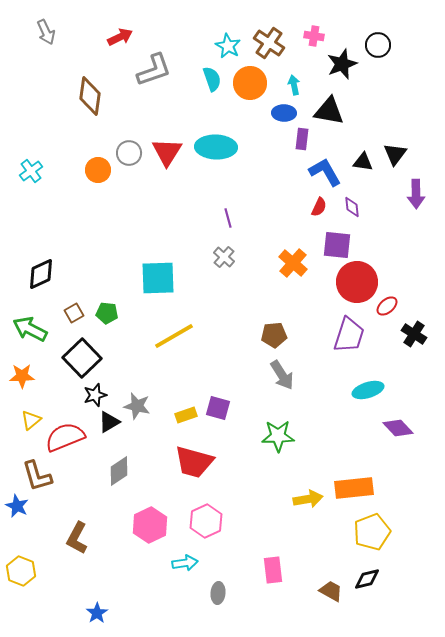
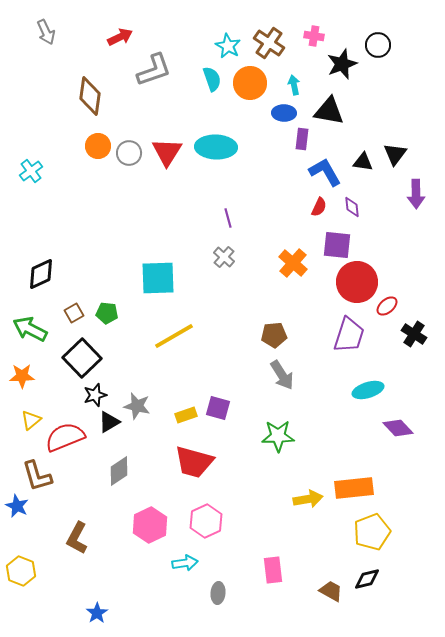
orange circle at (98, 170): moved 24 px up
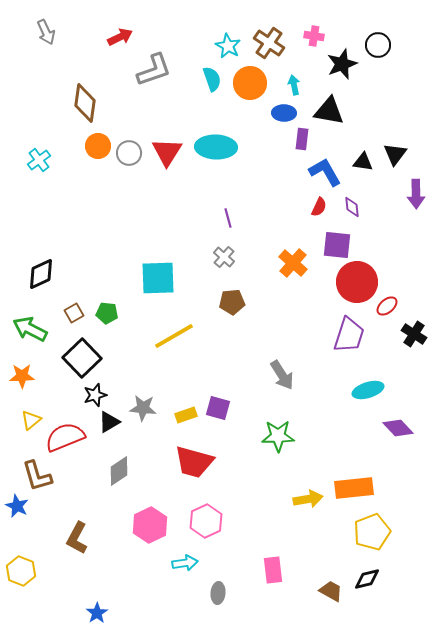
brown diamond at (90, 96): moved 5 px left, 7 px down
cyan cross at (31, 171): moved 8 px right, 11 px up
brown pentagon at (274, 335): moved 42 px left, 33 px up
gray star at (137, 406): moved 6 px right, 2 px down; rotated 8 degrees counterclockwise
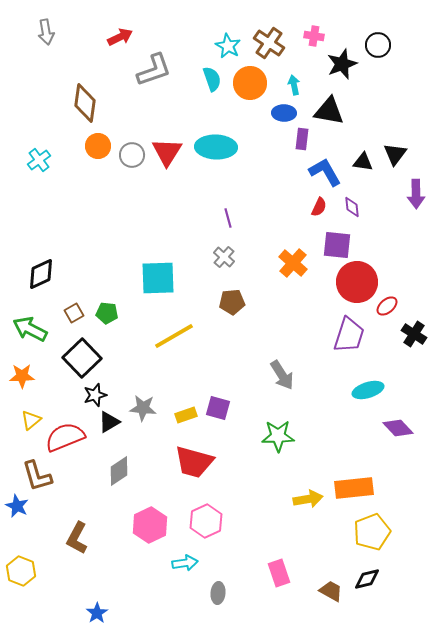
gray arrow at (46, 32): rotated 15 degrees clockwise
gray circle at (129, 153): moved 3 px right, 2 px down
pink rectangle at (273, 570): moved 6 px right, 3 px down; rotated 12 degrees counterclockwise
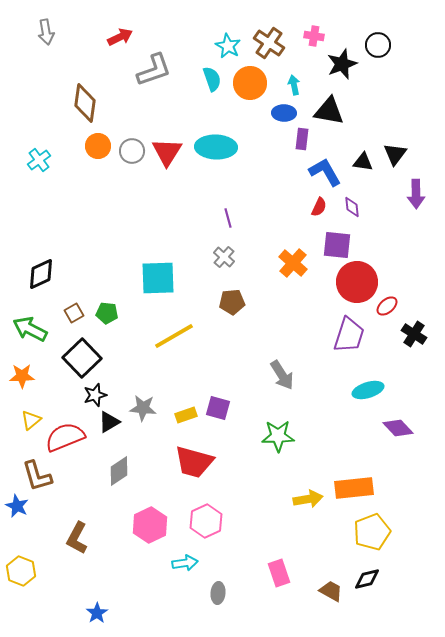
gray circle at (132, 155): moved 4 px up
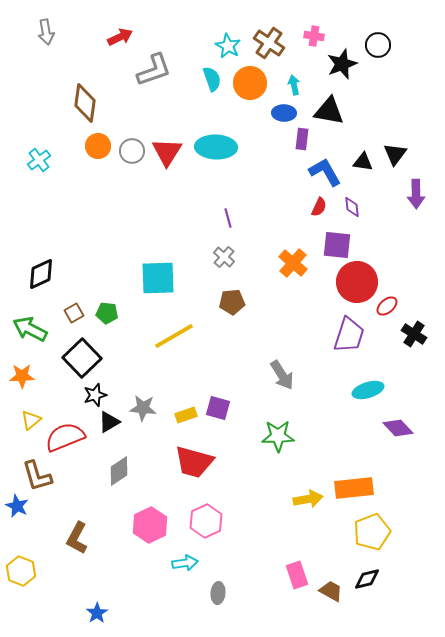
pink rectangle at (279, 573): moved 18 px right, 2 px down
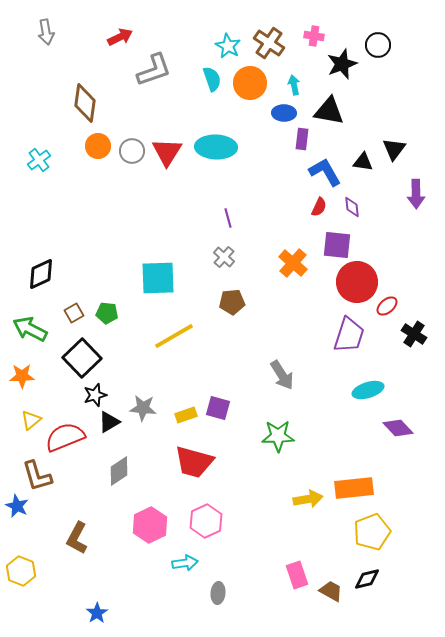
black triangle at (395, 154): moved 1 px left, 5 px up
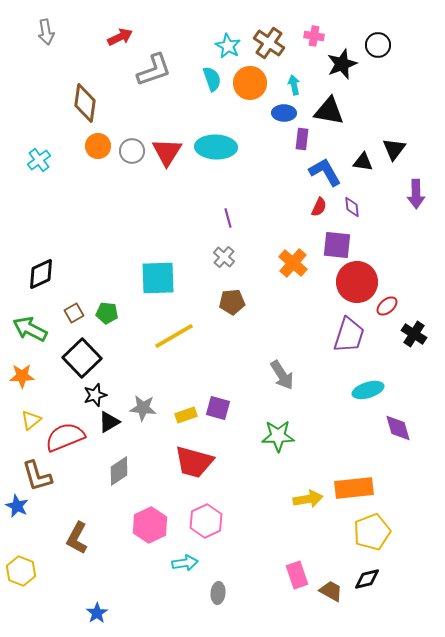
purple diamond at (398, 428): rotated 28 degrees clockwise
